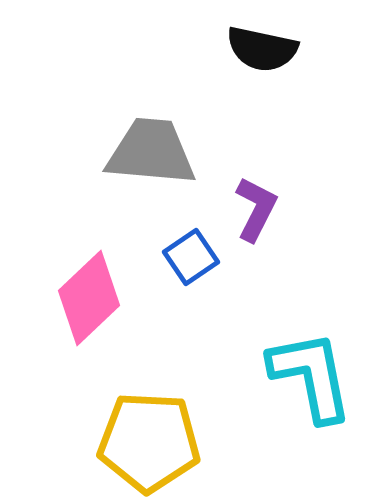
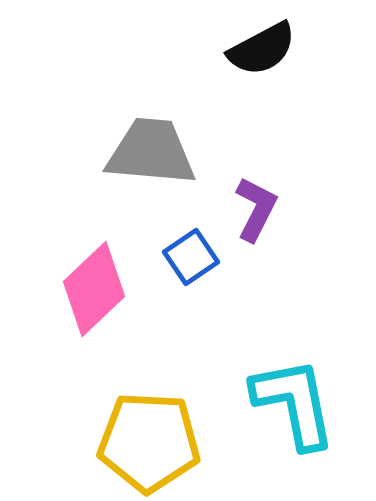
black semicircle: rotated 40 degrees counterclockwise
pink diamond: moved 5 px right, 9 px up
cyan L-shape: moved 17 px left, 27 px down
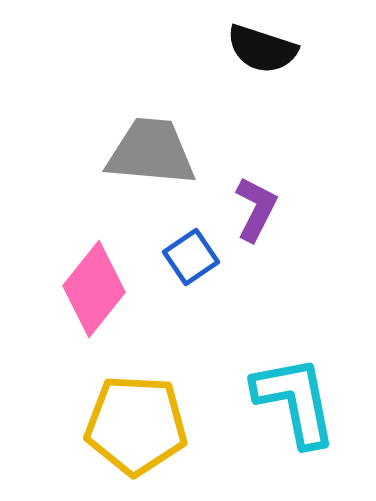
black semicircle: rotated 46 degrees clockwise
pink diamond: rotated 8 degrees counterclockwise
cyan L-shape: moved 1 px right, 2 px up
yellow pentagon: moved 13 px left, 17 px up
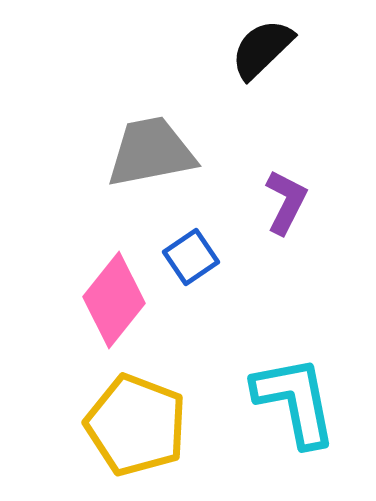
black semicircle: rotated 118 degrees clockwise
gray trapezoid: rotated 16 degrees counterclockwise
purple L-shape: moved 30 px right, 7 px up
pink diamond: moved 20 px right, 11 px down
yellow pentagon: rotated 18 degrees clockwise
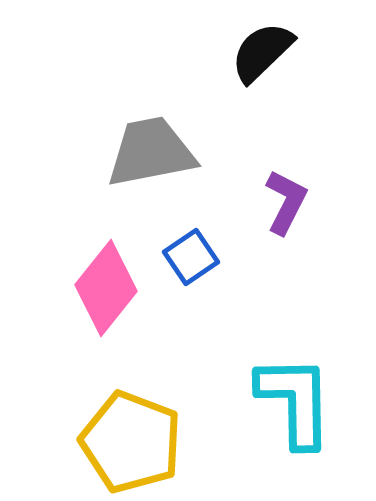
black semicircle: moved 3 px down
pink diamond: moved 8 px left, 12 px up
cyan L-shape: rotated 10 degrees clockwise
yellow pentagon: moved 5 px left, 17 px down
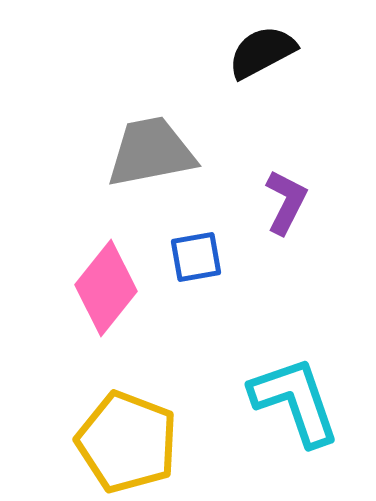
black semicircle: rotated 16 degrees clockwise
blue square: moved 5 px right; rotated 24 degrees clockwise
cyan L-shape: rotated 18 degrees counterclockwise
yellow pentagon: moved 4 px left
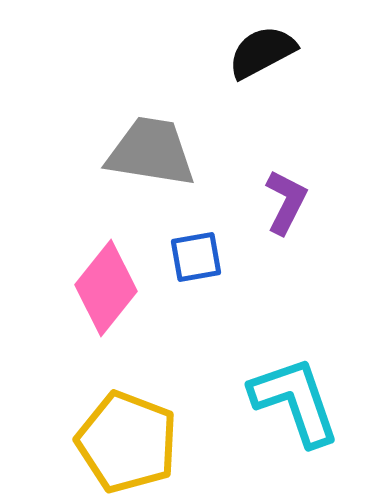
gray trapezoid: rotated 20 degrees clockwise
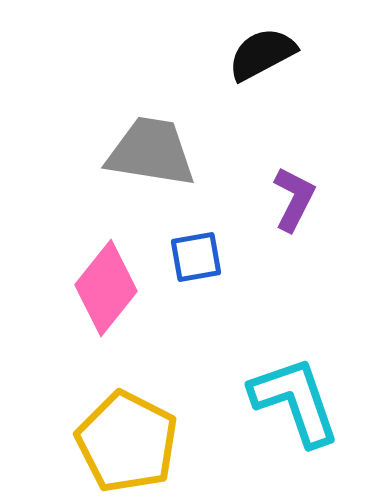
black semicircle: moved 2 px down
purple L-shape: moved 8 px right, 3 px up
yellow pentagon: rotated 6 degrees clockwise
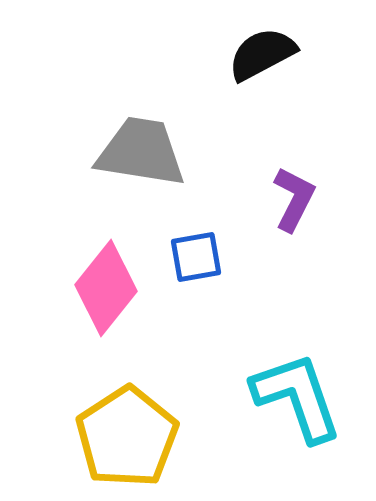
gray trapezoid: moved 10 px left
cyan L-shape: moved 2 px right, 4 px up
yellow pentagon: moved 5 px up; rotated 12 degrees clockwise
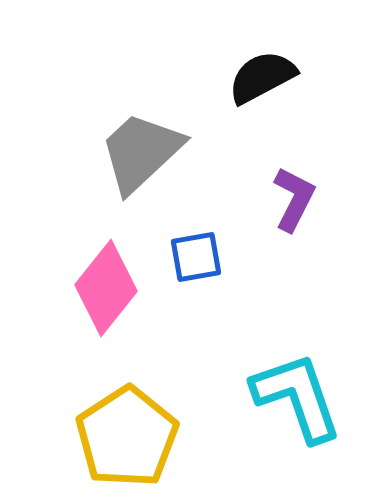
black semicircle: moved 23 px down
gray trapezoid: rotated 52 degrees counterclockwise
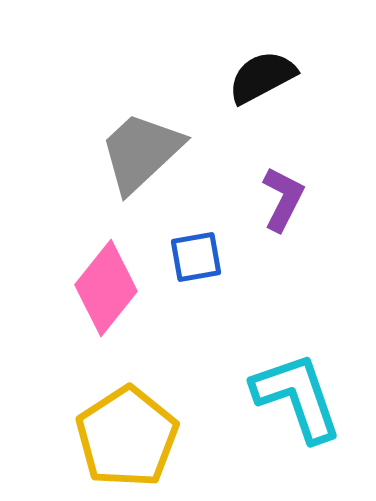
purple L-shape: moved 11 px left
